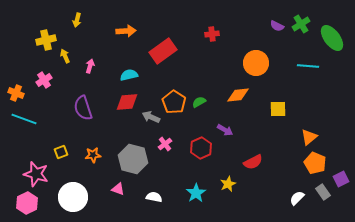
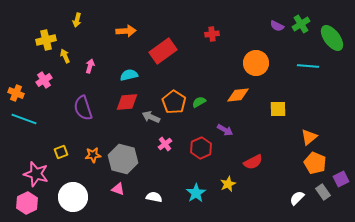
gray hexagon at (133, 159): moved 10 px left
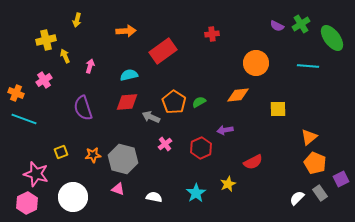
purple arrow at (225, 130): rotated 140 degrees clockwise
gray rectangle at (323, 192): moved 3 px left, 1 px down
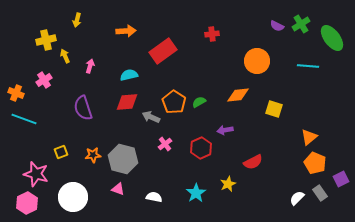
orange circle at (256, 63): moved 1 px right, 2 px up
yellow square at (278, 109): moved 4 px left; rotated 18 degrees clockwise
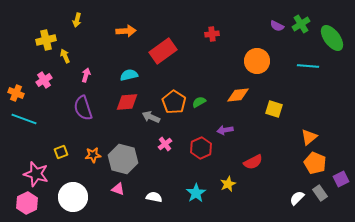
pink arrow at (90, 66): moved 4 px left, 9 px down
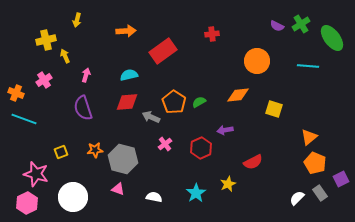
orange star at (93, 155): moved 2 px right, 5 px up
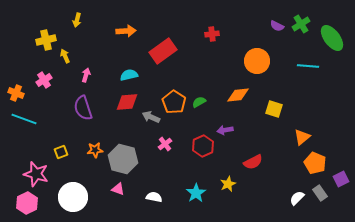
orange triangle at (309, 137): moved 7 px left
red hexagon at (201, 148): moved 2 px right, 2 px up
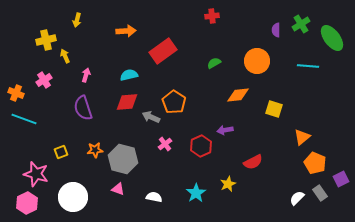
purple semicircle at (277, 26): moved 1 px left, 4 px down; rotated 64 degrees clockwise
red cross at (212, 34): moved 18 px up
green semicircle at (199, 102): moved 15 px right, 39 px up
red hexagon at (203, 146): moved 2 px left
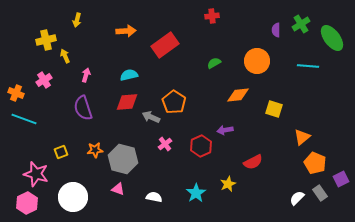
red rectangle at (163, 51): moved 2 px right, 6 px up
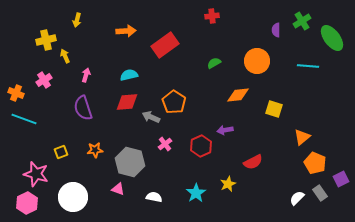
green cross at (301, 24): moved 1 px right, 3 px up
gray hexagon at (123, 159): moved 7 px right, 3 px down
